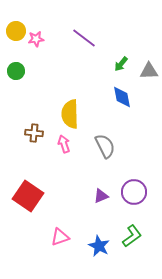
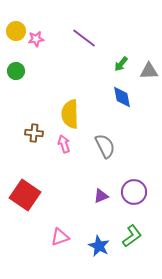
red square: moved 3 px left, 1 px up
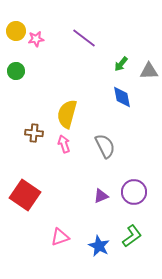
yellow semicircle: moved 3 px left; rotated 16 degrees clockwise
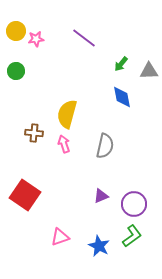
gray semicircle: rotated 40 degrees clockwise
purple circle: moved 12 px down
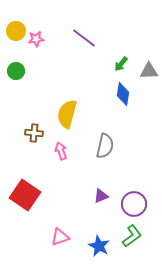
blue diamond: moved 1 px right, 3 px up; rotated 20 degrees clockwise
pink arrow: moved 3 px left, 7 px down
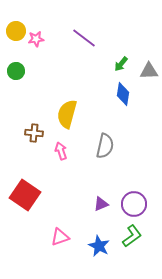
purple triangle: moved 8 px down
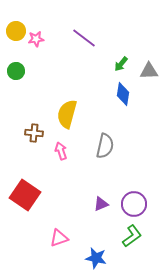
pink triangle: moved 1 px left, 1 px down
blue star: moved 3 px left, 12 px down; rotated 15 degrees counterclockwise
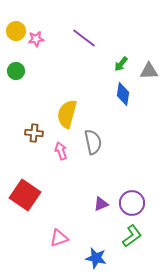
gray semicircle: moved 12 px left, 4 px up; rotated 25 degrees counterclockwise
purple circle: moved 2 px left, 1 px up
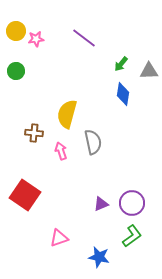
blue star: moved 3 px right, 1 px up
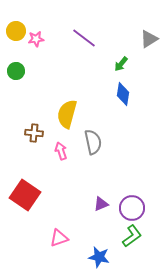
gray triangle: moved 32 px up; rotated 30 degrees counterclockwise
purple circle: moved 5 px down
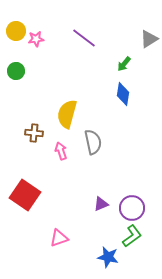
green arrow: moved 3 px right
blue star: moved 9 px right
